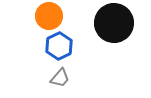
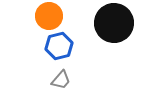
blue hexagon: rotated 12 degrees clockwise
gray trapezoid: moved 1 px right, 2 px down
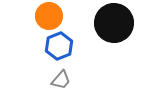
blue hexagon: rotated 8 degrees counterclockwise
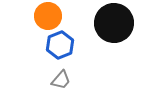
orange circle: moved 1 px left
blue hexagon: moved 1 px right, 1 px up
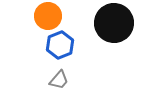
gray trapezoid: moved 2 px left
